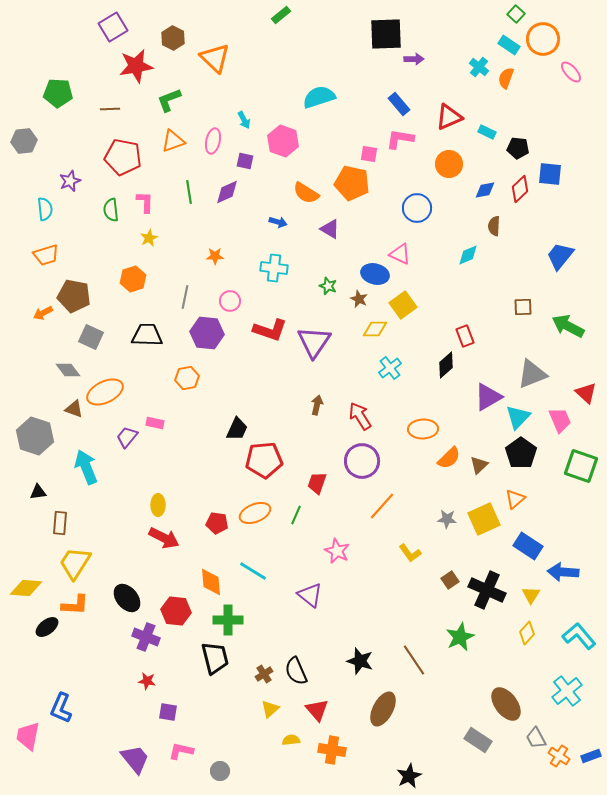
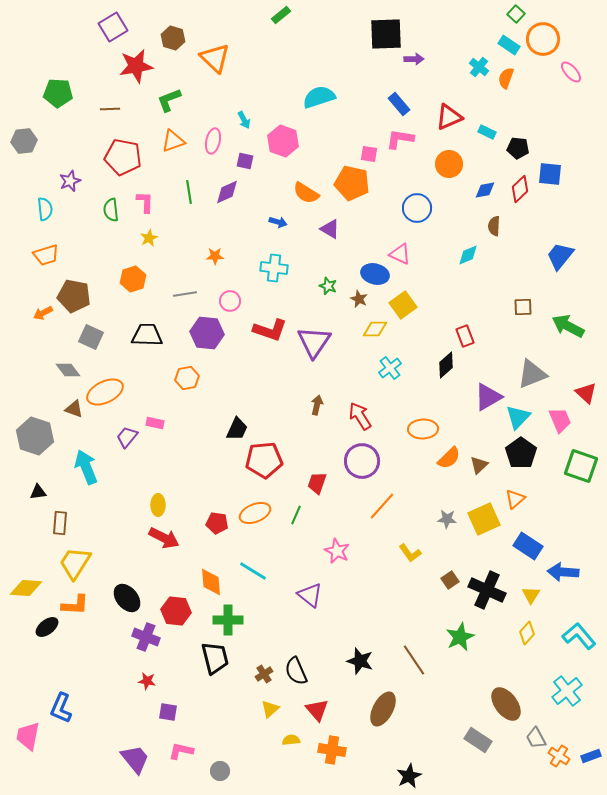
brown hexagon at (173, 38): rotated 10 degrees counterclockwise
gray line at (185, 297): moved 3 px up; rotated 70 degrees clockwise
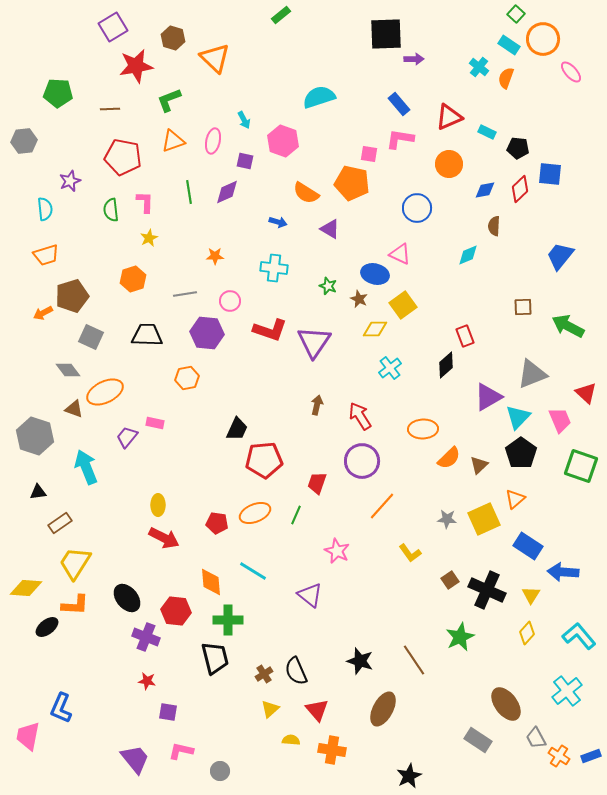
brown pentagon at (74, 296): moved 2 px left; rotated 28 degrees counterclockwise
brown rectangle at (60, 523): rotated 50 degrees clockwise
yellow semicircle at (291, 740): rotated 12 degrees clockwise
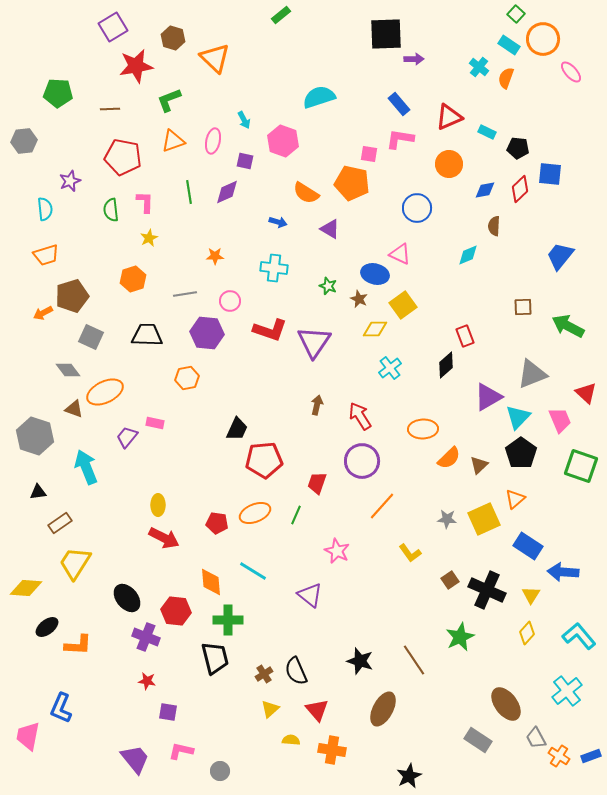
orange L-shape at (75, 605): moved 3 px right, 40 px down
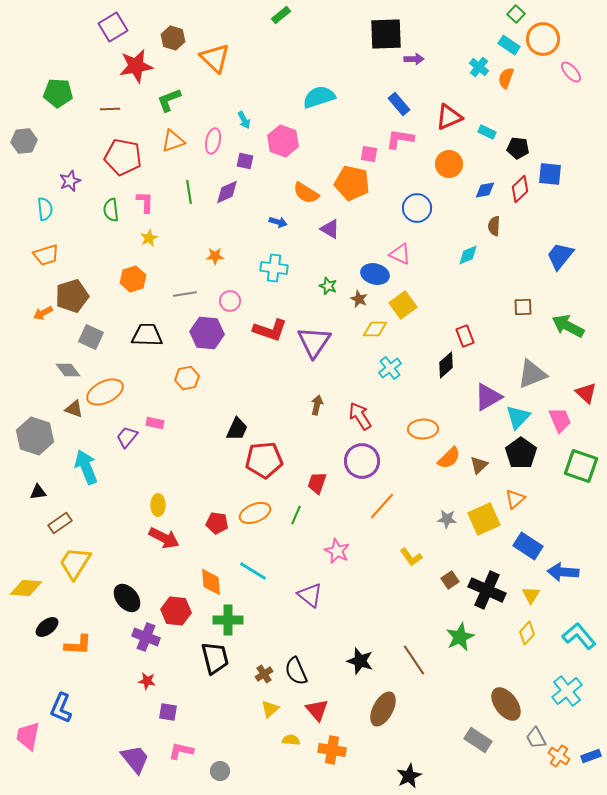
yellow L-shape at (410, 553): moved 1 px right, 4 px down
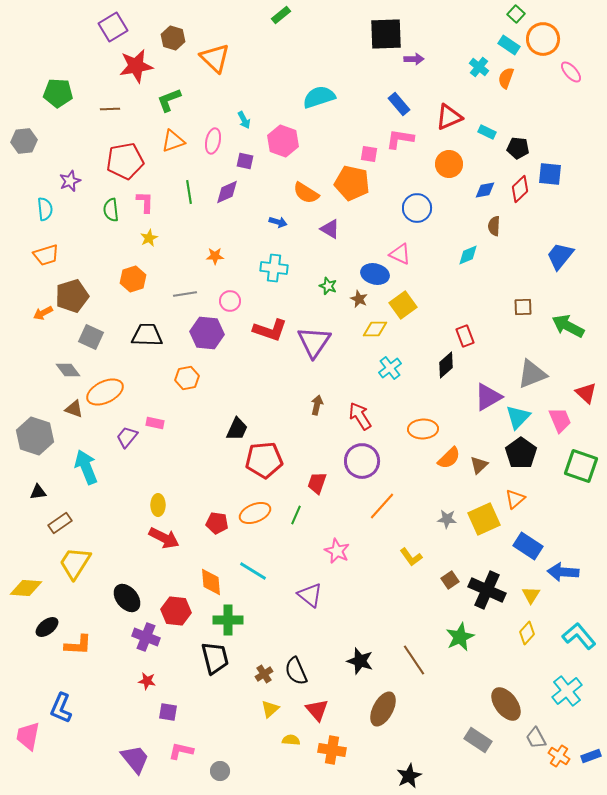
red pentagon at (123, 157): moved 2 px right, 4 px down; rotated 21 degrees counterclockwise
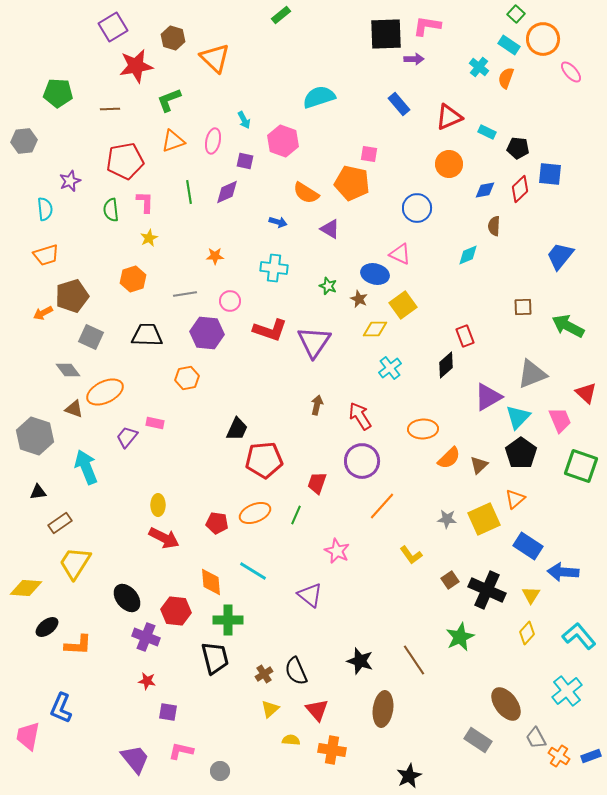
pink L-shape at (400, 139): moved 27 px right, 113 px up
yellow L-shape at (411, 557): moved 2 px up
brown ellipse at (383, 709): rotated 20 degrees counterclockwise
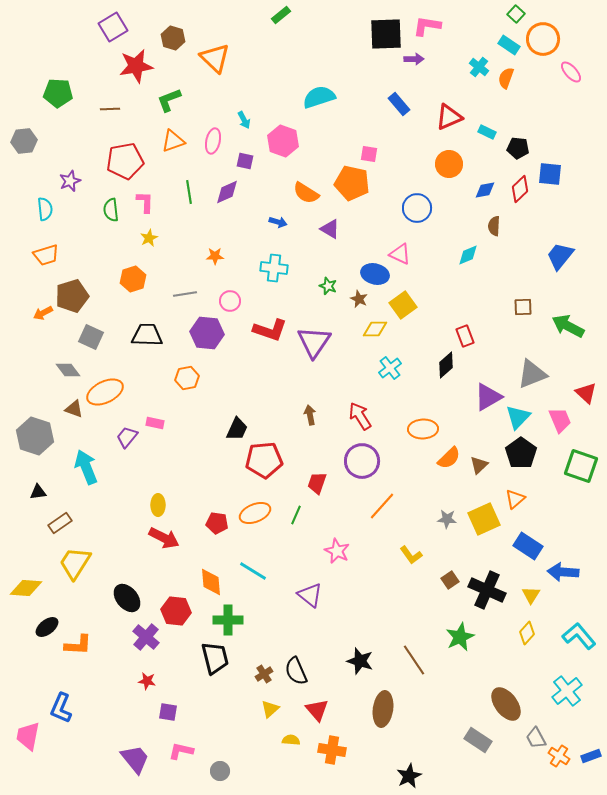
brown arrow at (317, 405): moved 7 px left, 10 px down; rotated 24 degrees counterclockwise
purple cross at (146, 637): rotated 20 degrees clockwise
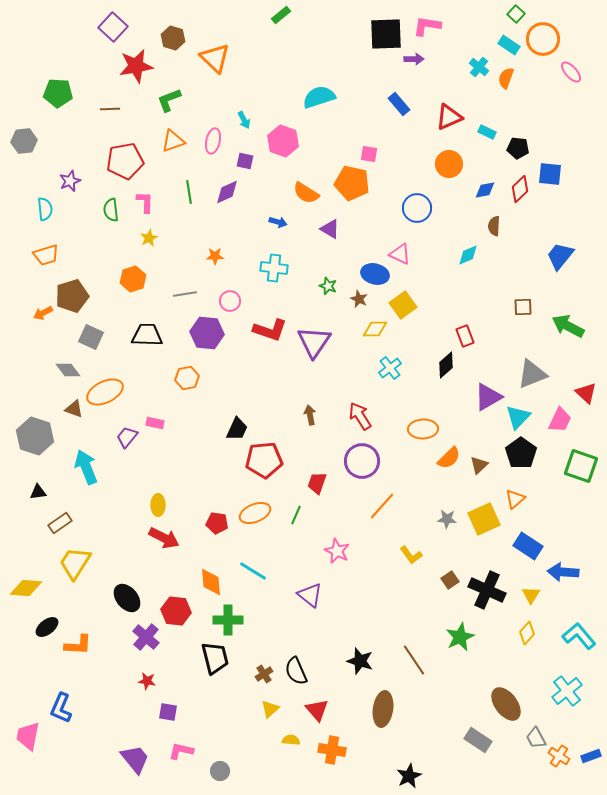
purple square at (113, 27): rotated 16 degrees counterclockwise
pink trapezoid at (560, 420): rotated 48 degrees clockwise
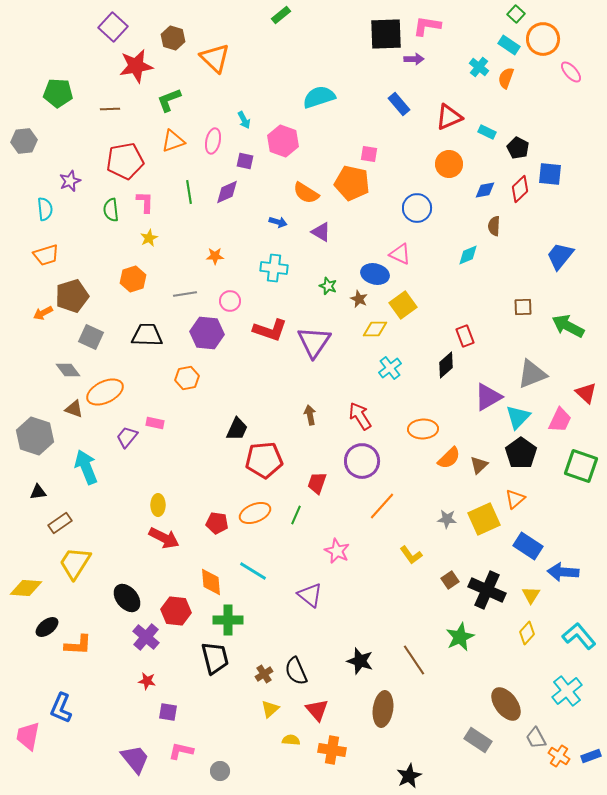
black pentagon at (518, 148): rotated 20 degrees clockwise
purple triangle at (330, 229): moved 9 px left, 3 px down
